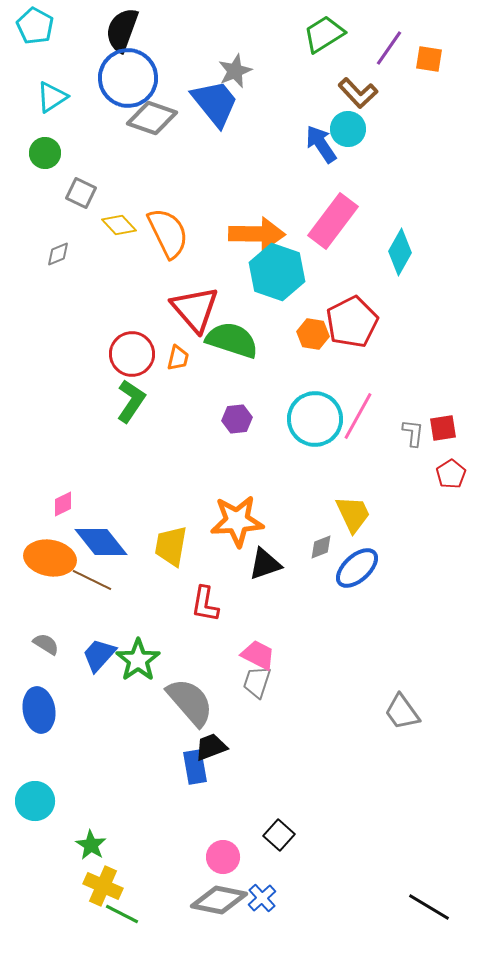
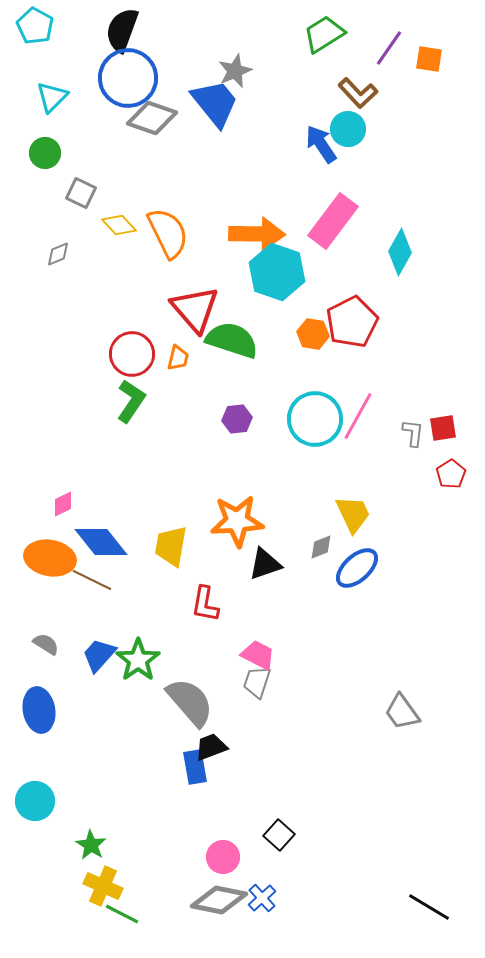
cyan triangle at (52, 97): rotated 12 degrees counterclockwise
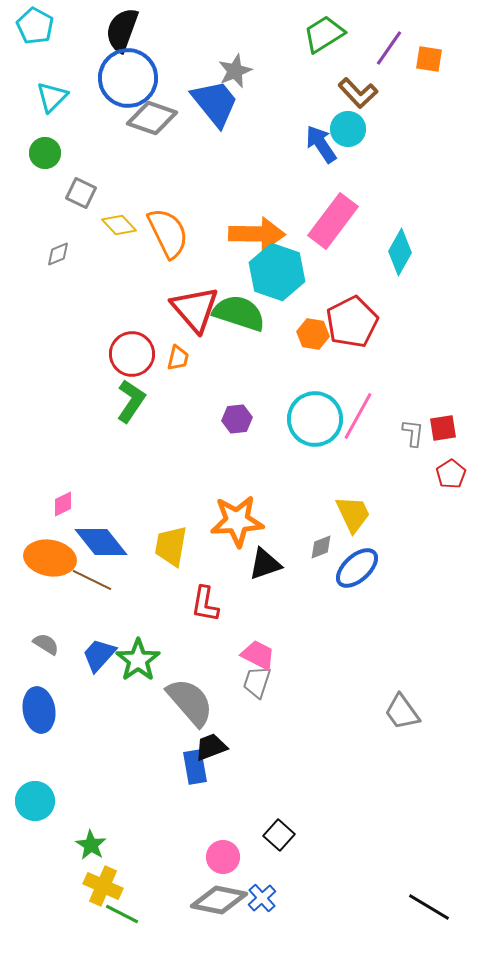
green semicircle at (232, 340): moved 7 px right, 27 px up
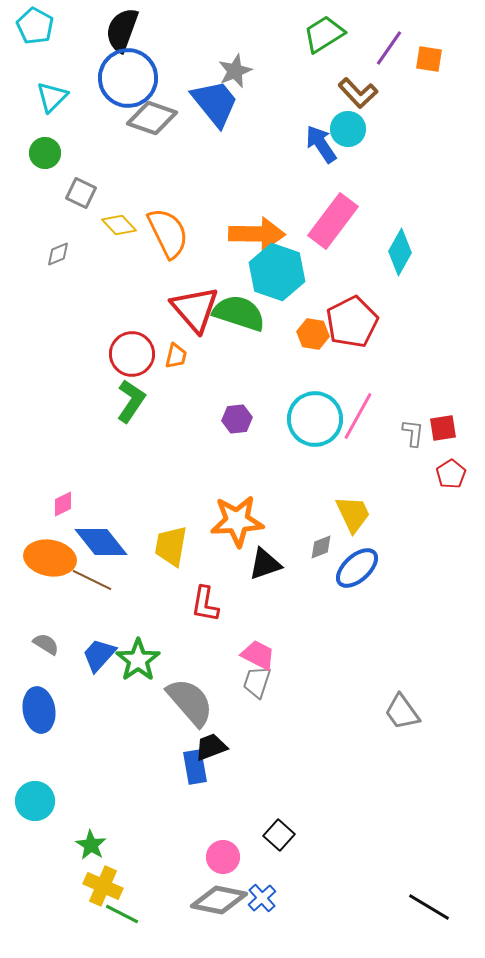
orange trapezoid at (178, 358): moved 2 px left, 2 px up
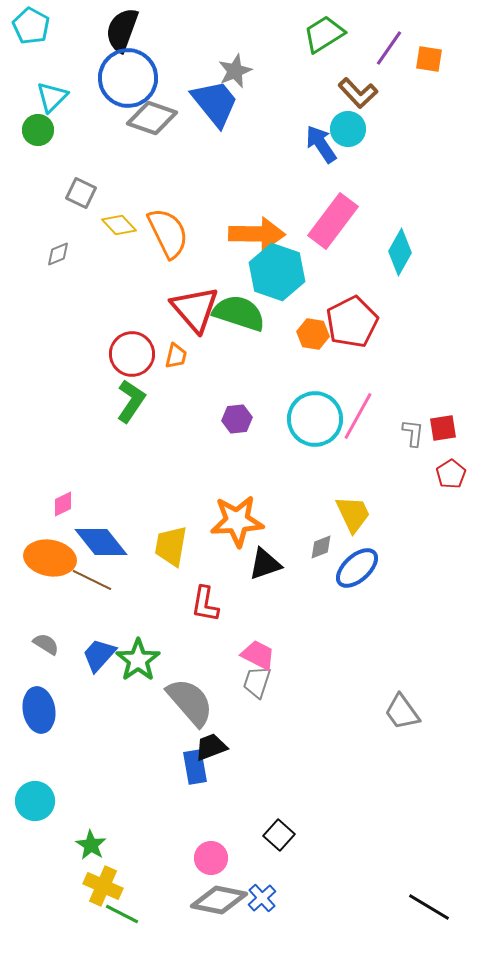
cyan pentagon at (35, 26): moved 4 px left
green circle at (45, 153): moved 7 px left, 23 px up
pink circle at (223, 857): moved 12 px left, 1 px down
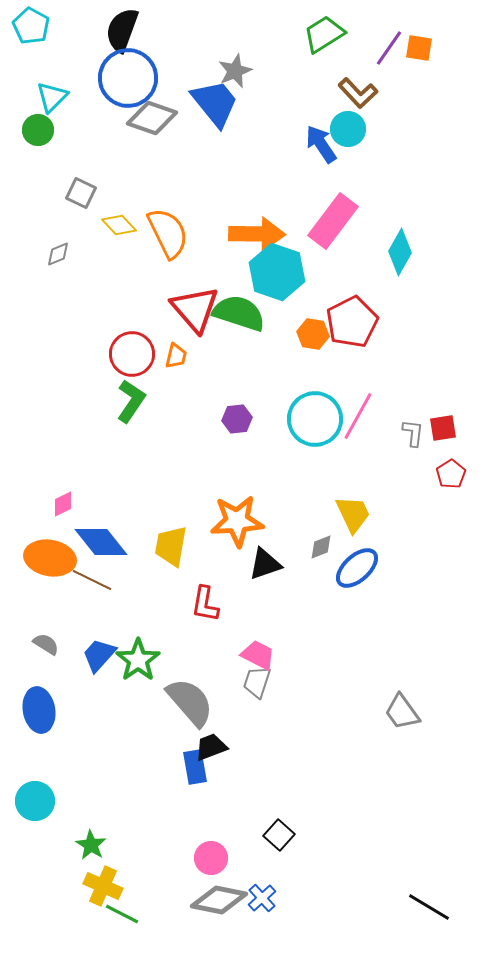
orange square at (429, 59): moved 10 px left, 11 px up
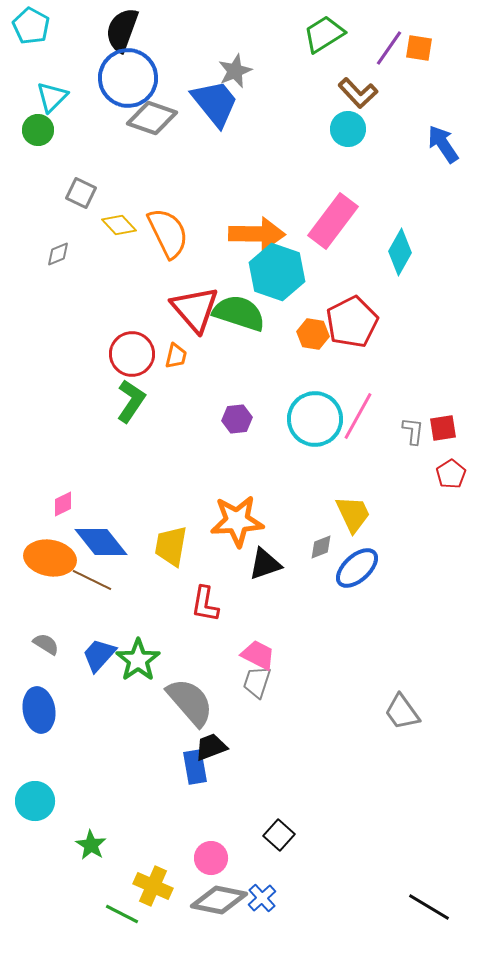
blue arrow at (321, 144): moved 122 px right
gray L-shape at (413, 433): moved 2 px up
yellow cross at (103, 886): moved 50 px right
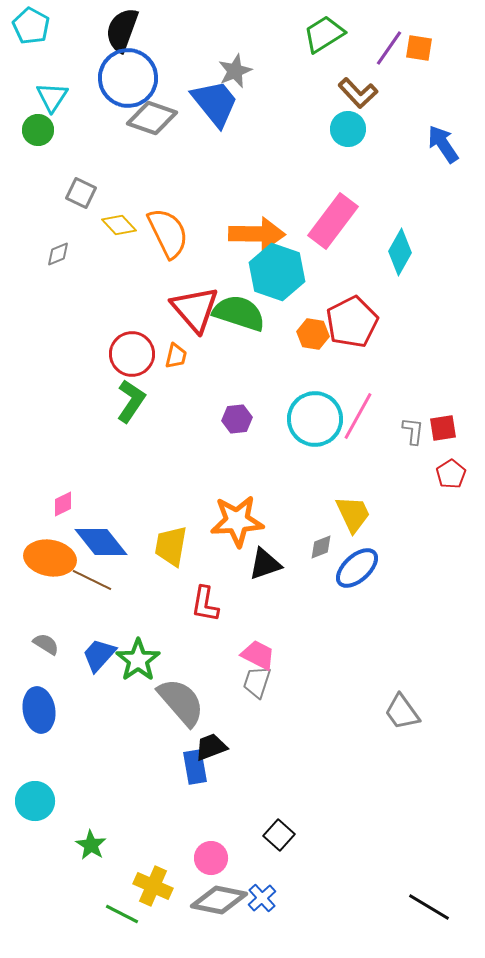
cyan triangle at (52, 97): rotated 12 degrees counterclockwise
gray semicircle at (190, 702): moved 9 px left
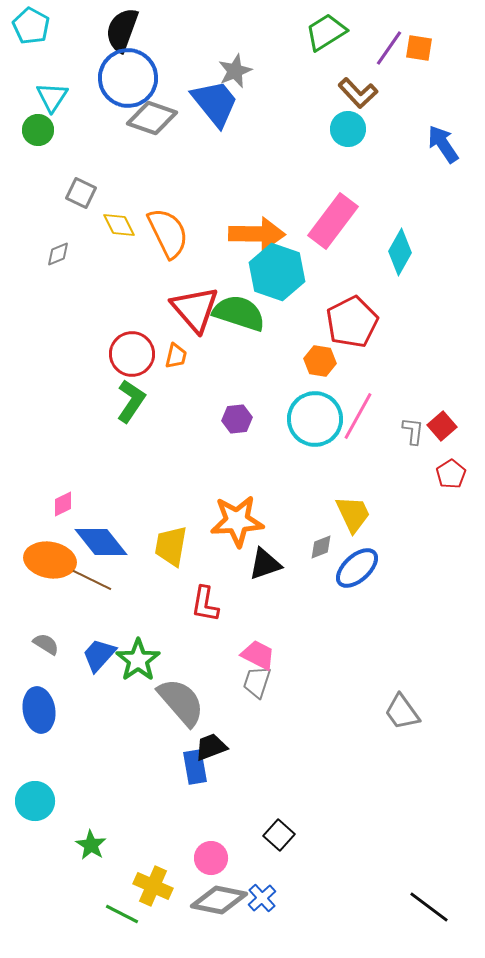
green trapezoid at (324, 34): moved 2 px right, 2 px up
yellow diamond at (119, 225): rotated 16 degrees clockwise
orange hexagon at (313, 334): moved 7 px right, 27 px down
red square at (443, 428): moved 1 px left, 2 px up; rotated 32 degrees counterclockwise
orange ellipse at (50, 558): moved 2 px down
black line at (429, 907): rotated 6 degrees clockwise
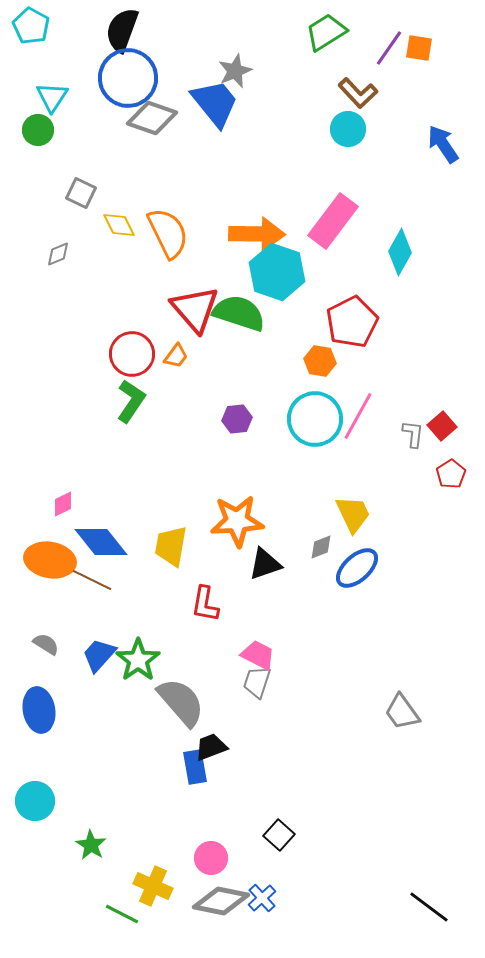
orange trapezoid at (176, 356): rotated 24 degrees clockwise
gray L-shape at (413, 431): moved 3 px down
gray diamond at (219, 900): moved 2 px right, 1 px down
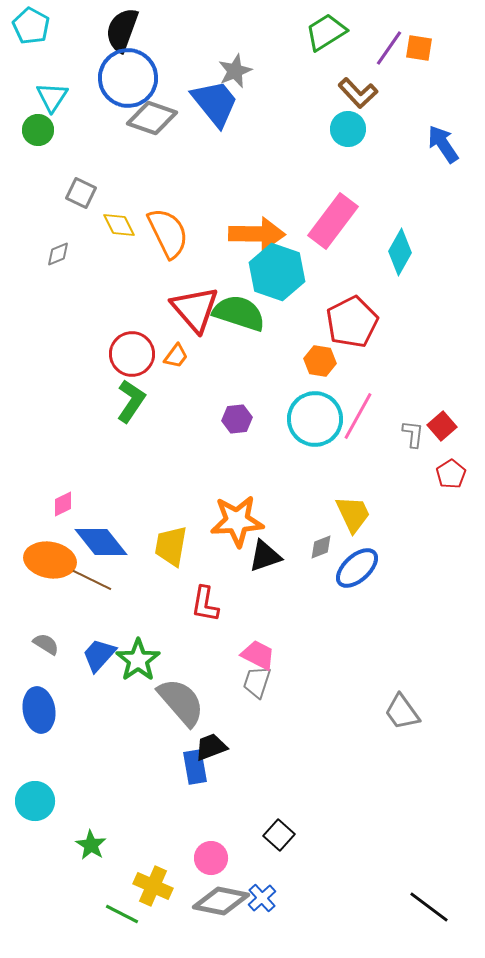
black triangle at (265, 564): moved 8 px up
